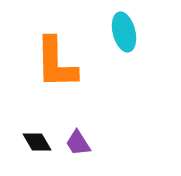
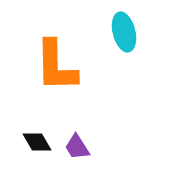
orange L-shape: moved 3 px down
purple trapezoid: moved 1 px left, 4 px down
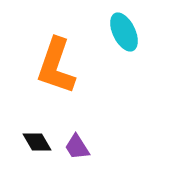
cyan ellipse: rotated 12 degrees counterclockwise
orange L-shape: rotated 20 degrees clockwise
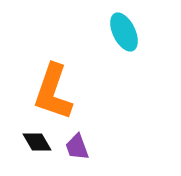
orange L-shape: moved 3 px left, 26 px down
purple trapezoid: rotated 12 degrees clockwise
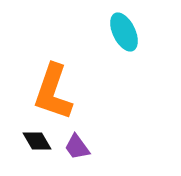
black diamond: moved 1 px up
purple trapezoid: rotated 16 degrees counterclockwise
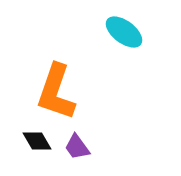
cyan ellipse: rotated 27 degrees counterclockwise
orange L-shape: moved 3 px right
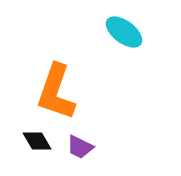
purple trapezoid: moved 3 px right; rotated 28 degrees counterclockwise
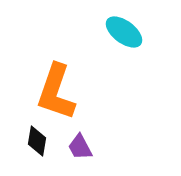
black diamond: rotated 40 degrees clockwise
purple trapezoid: rotated 36 degrees clockwise
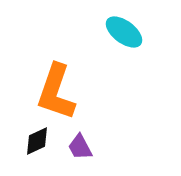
black diamond: rotated 56 degrees clockwise
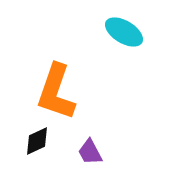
cyan ellipse: rotated 6 degrees counterclockwise
purple trapezoid: moved 10 px right, 5 px down
